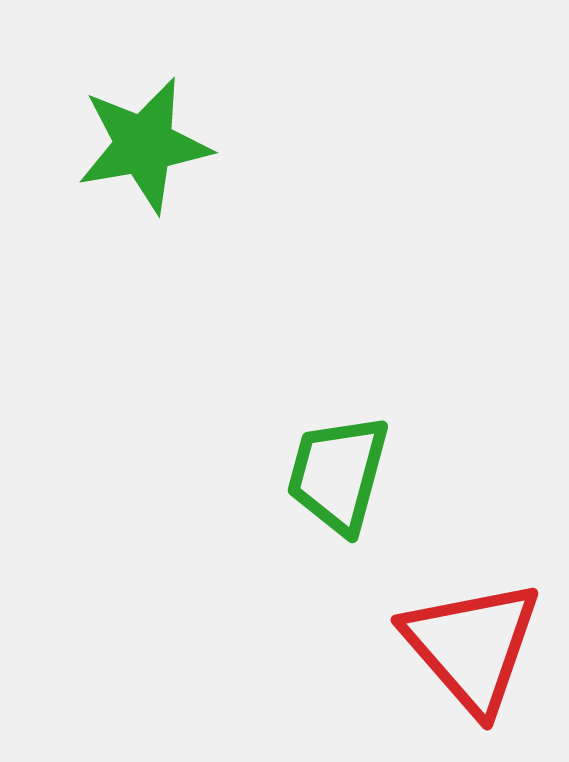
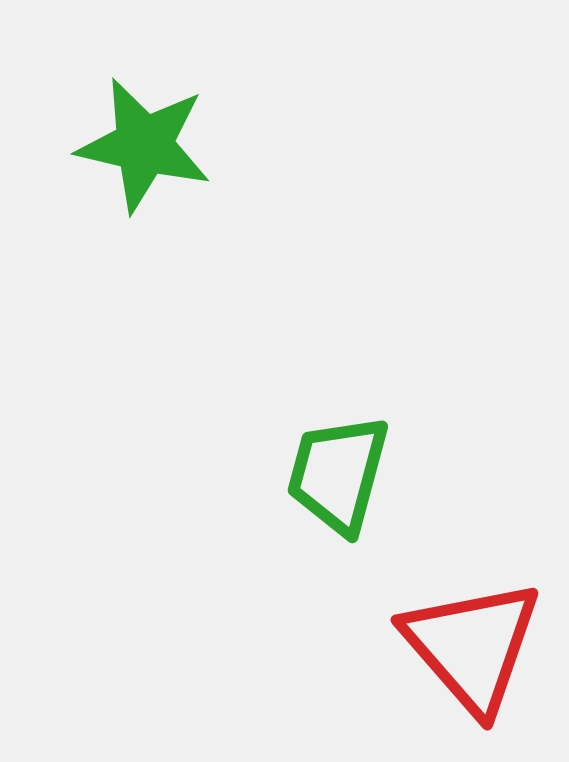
green star: rotated 23 degrees clockwise
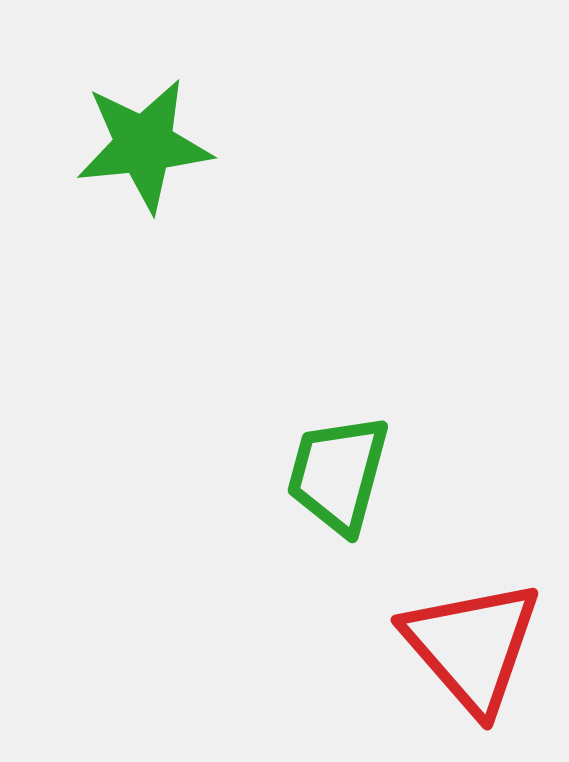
green star: rotated 19 degrees counterclockwise
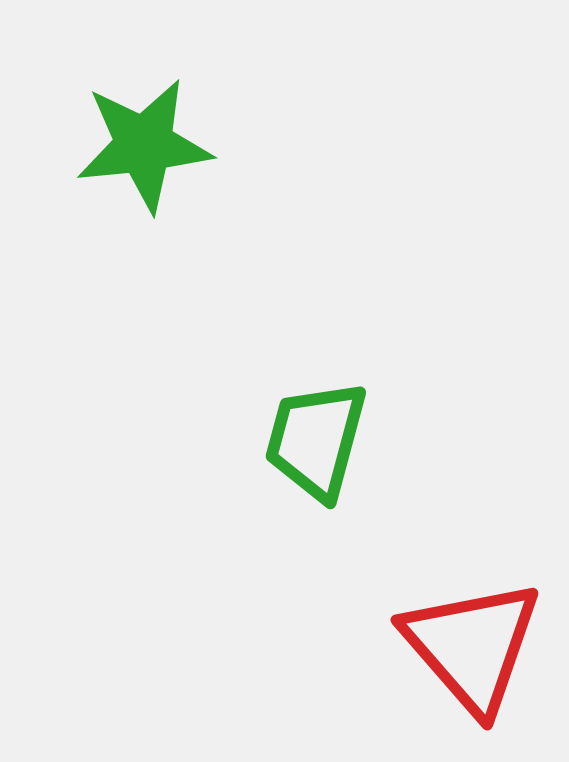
green trapezoid: moved 22 px left, 34 px up
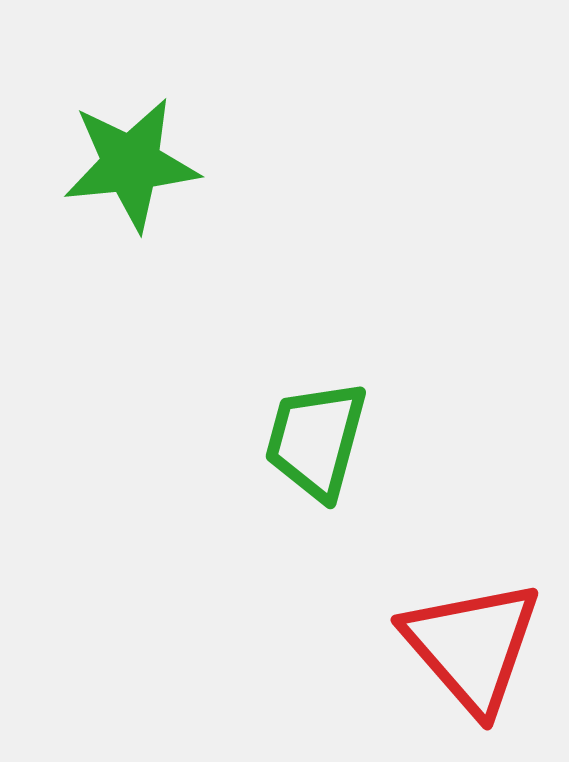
green star: moved 13 px left, 19 px down
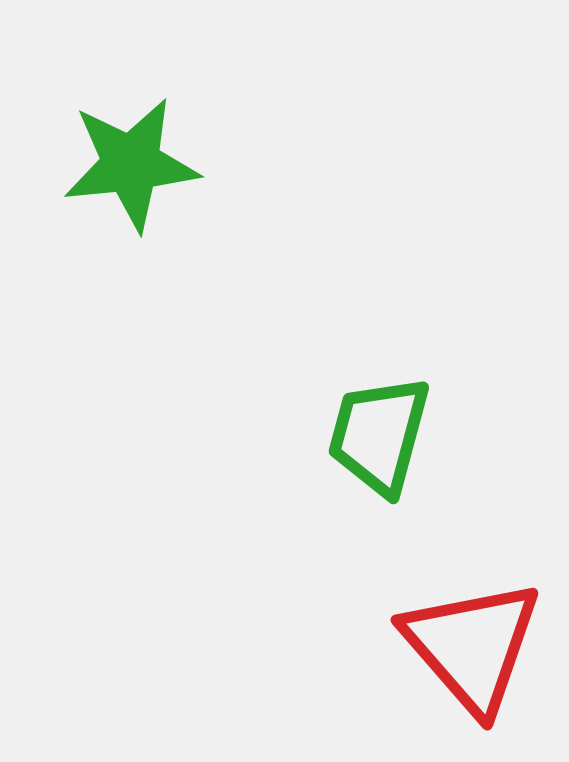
green trapezoid: moved 63 px right, 5 px up
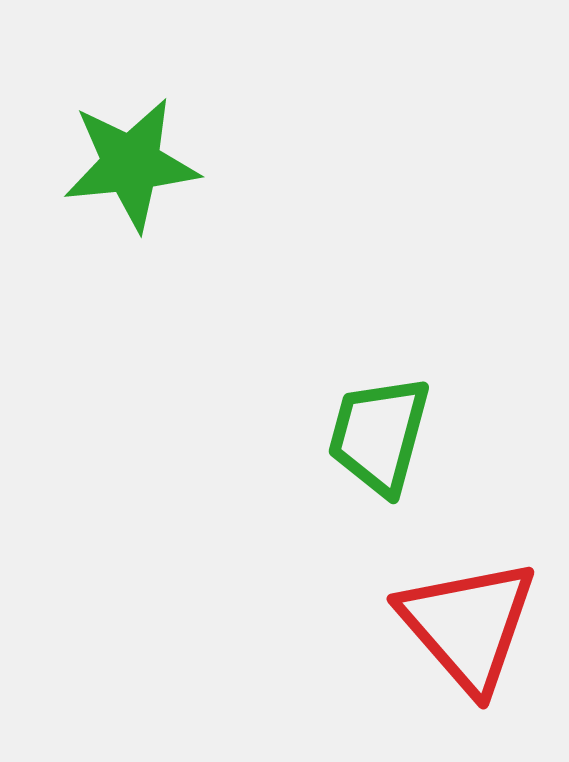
red triangle: moved 4 px left, 21 px up
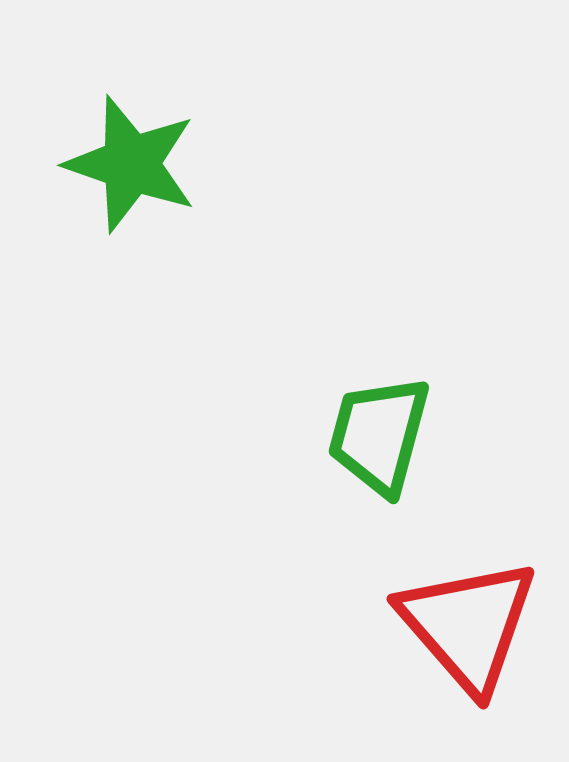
green star: rotated 25 degrees clockwise
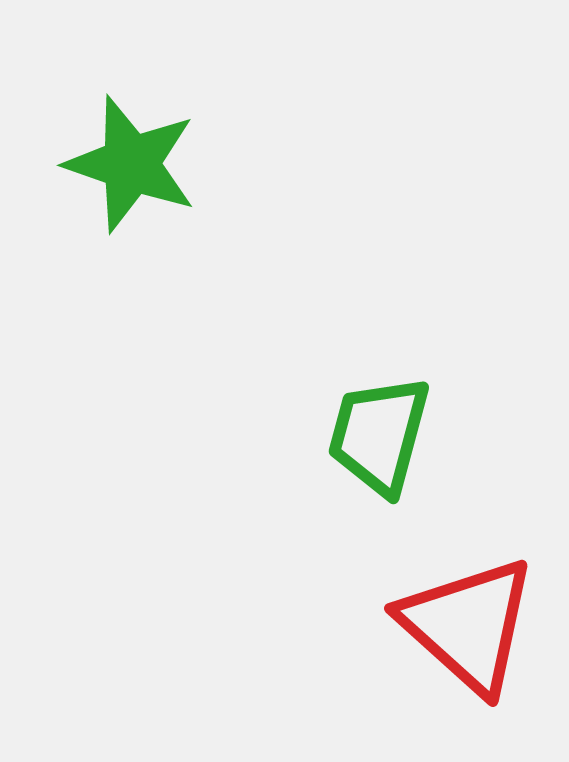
red triangle: rotated 7 degrees counterclockwise
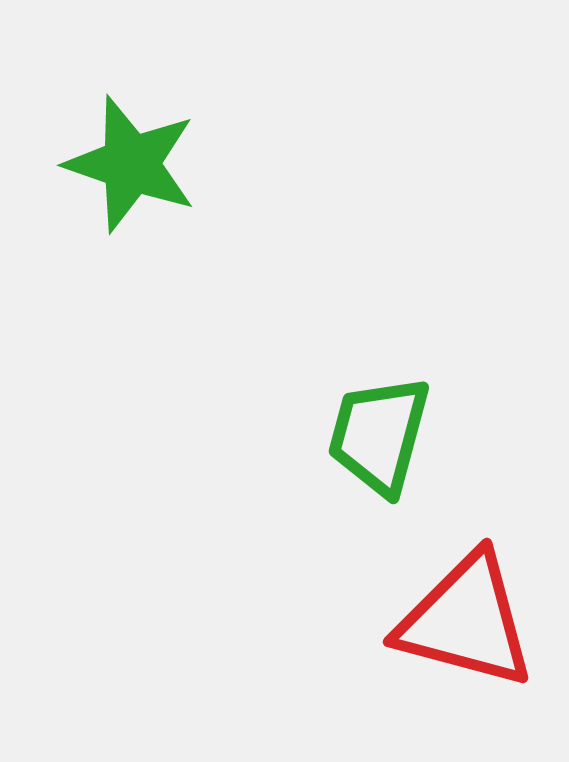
red triangle: moved 2 px left, 4 px up; rotated 27 degrees counterclockwise
